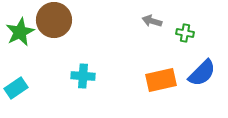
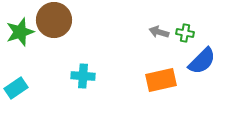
gray arrow: moved 7 px right, 11 px down
green star: rotated 8 degrees clockwise
blue semicircle: moved 12 px up
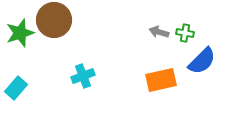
green star: moved 1 px down
cyan cross: rotated 25 degrees counterclockwise
cyan rectangle: rotated 15 degrees counterclockwise
